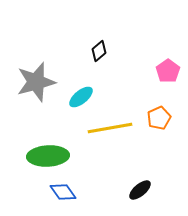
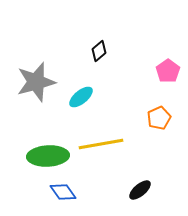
yellow line: moved 9 px left, 16 px down
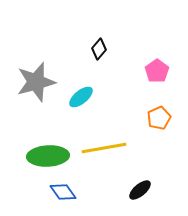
black diamond: moved 2 px up; rotated 10 degrees counterclockwise
pink pentagon: moved 11 px left
yellow line: moved 3 px right, 4 px down
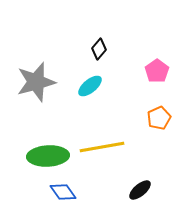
cyan ellipse: moved 9 px right, 11 px up
yellow line: moved 2 px left, 1 px up
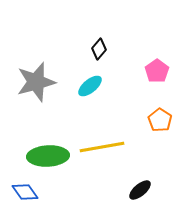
orange pentagon: moved 1 px right, 2 px down; rotated 15 degrees counterclockwise
blue diamond: moved 38 px left
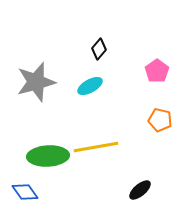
cyan ellipse: rotated 10 degrees clockwise
orange pentagon: rotated 20 degrees counterclockwise
yellow line: moved 6 px left
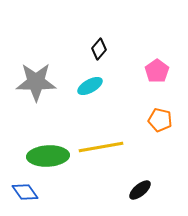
gray star: rotated 15 degrees clockwise
yellow line: moved 5 px right
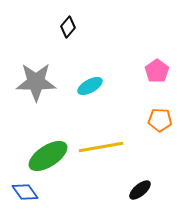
black diamond: moved 31 px left, 22 px up
orange pentagon: rotated 10 degrees counterclockwise
green ellipse: rotated 30 degrees counterclockwise
